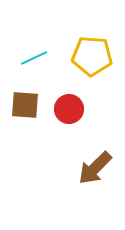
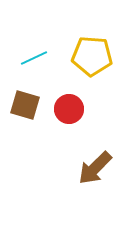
brown square: rotated 12 degrees clockwise
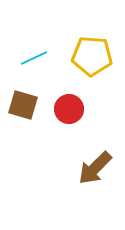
brown square: moved 2 px left
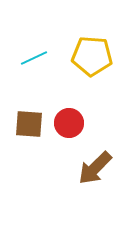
brown square: moved 6 px right, 19 px down; rotated 12 degrees counterclockwise
red circle: moved 14 px down
